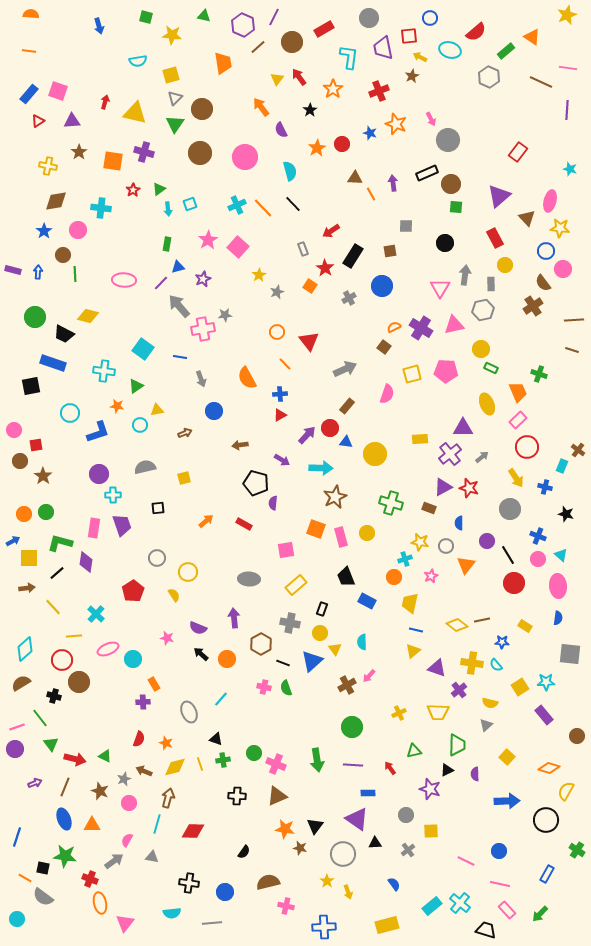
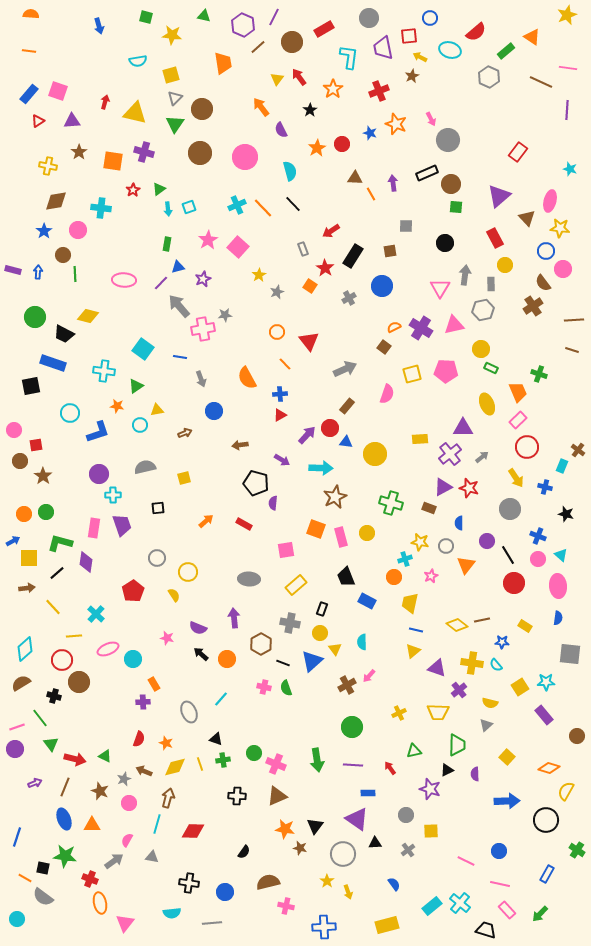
cyan square at (190, 204): moved 1 px left, 3 px down
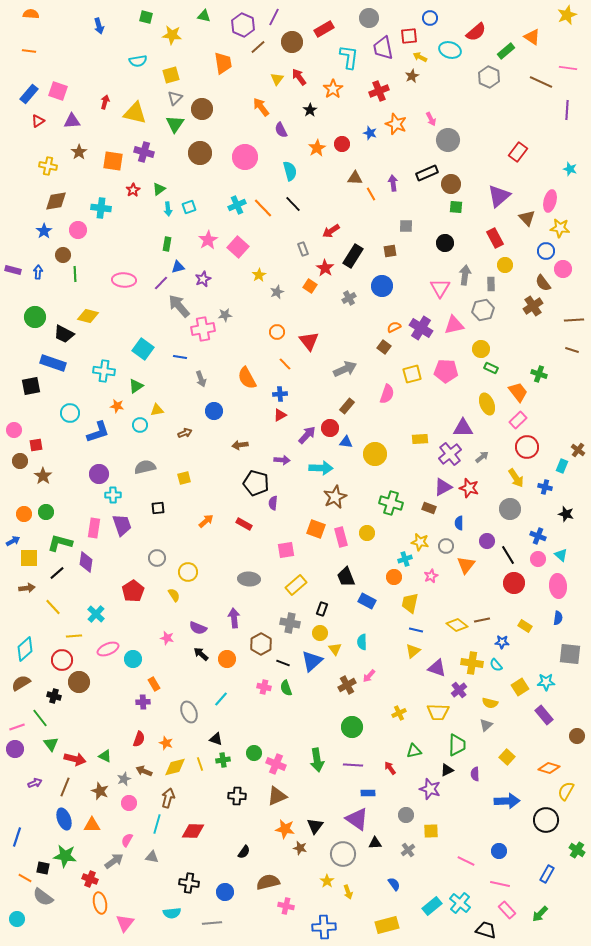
orange trapezoid at (518, 392): rotated 15 degrees counterclockwise
purple arrow at (282, 460): rotated 28 degrees counterclockwise
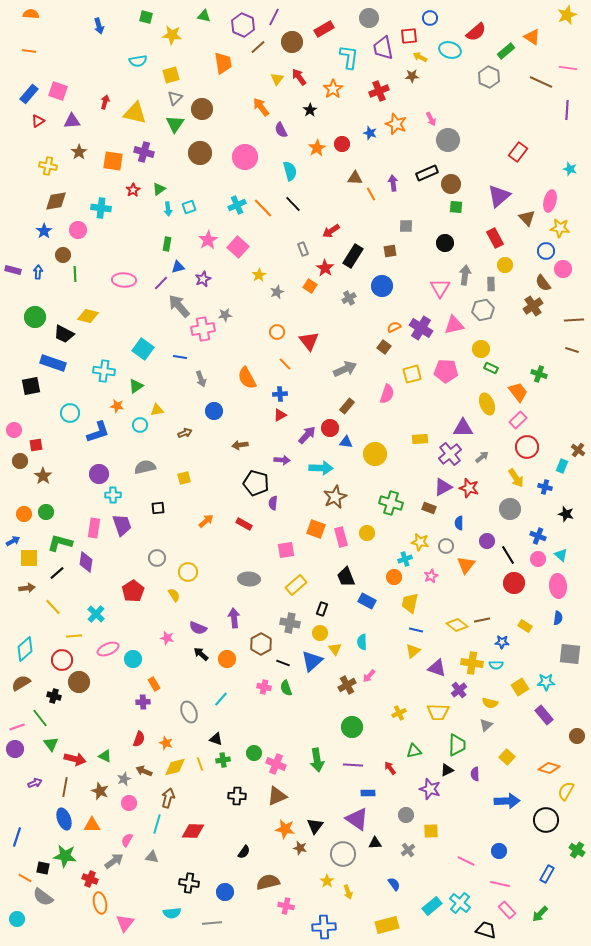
brown star at (412, 76): rotated 24 degrees clockwise
cyan semicircle at (496, 665): rotated 48 degrees counterclockwise
brown line at (65, 787): rotated 12 degrees counterclockwise
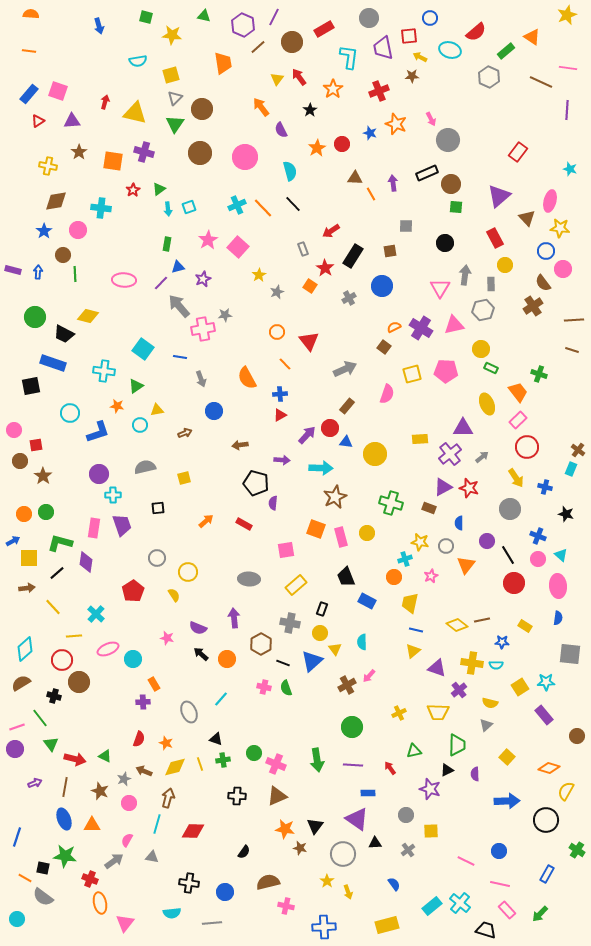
cyan rectangle at (562, 466): moved 9 px right, 3 px down
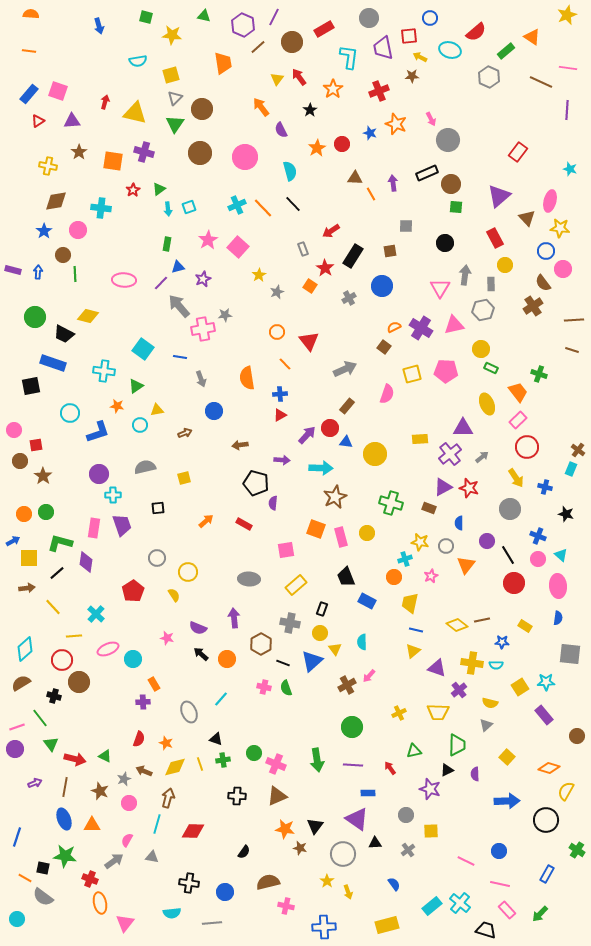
orange semicircle at (247, 378): rotated 20 degrees clockwise
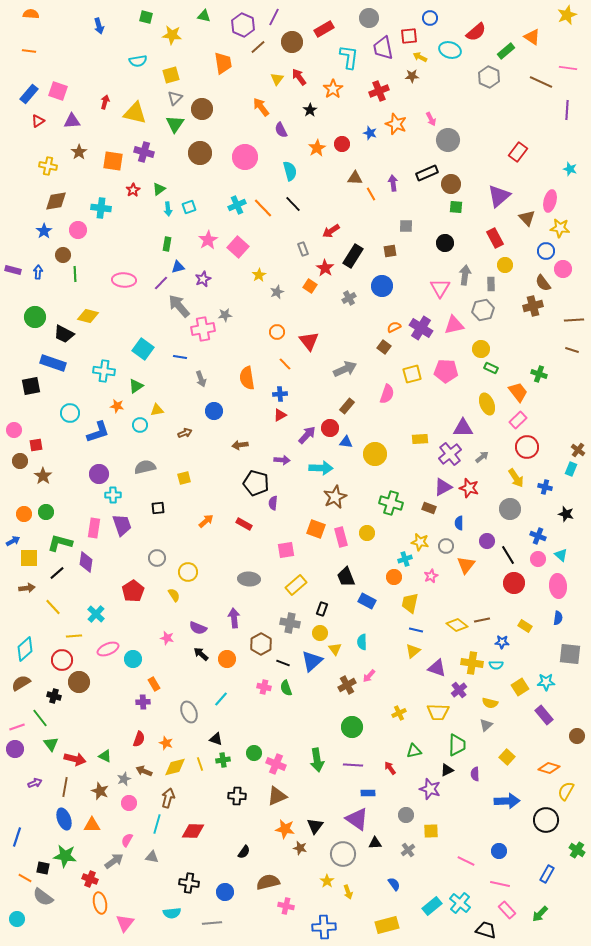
brown cross at (533, 306): rotated 18 degrees clockwise
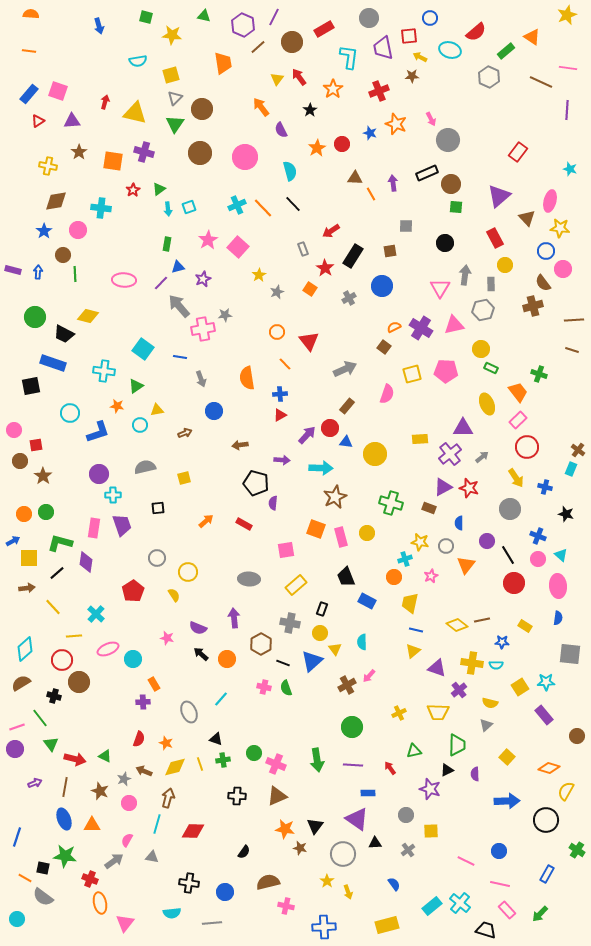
orange square at (310, 286): moved 3 px down
